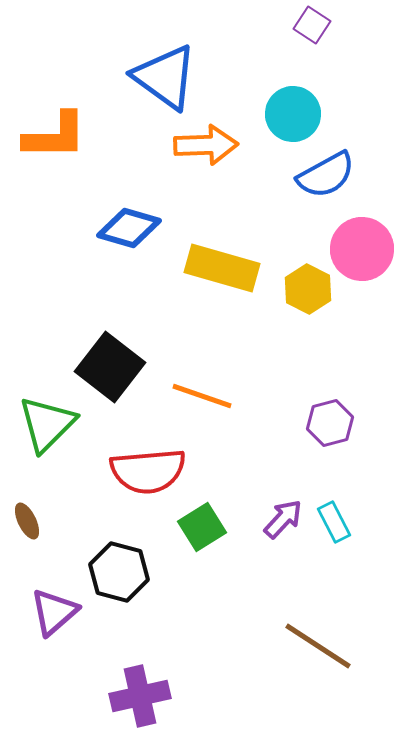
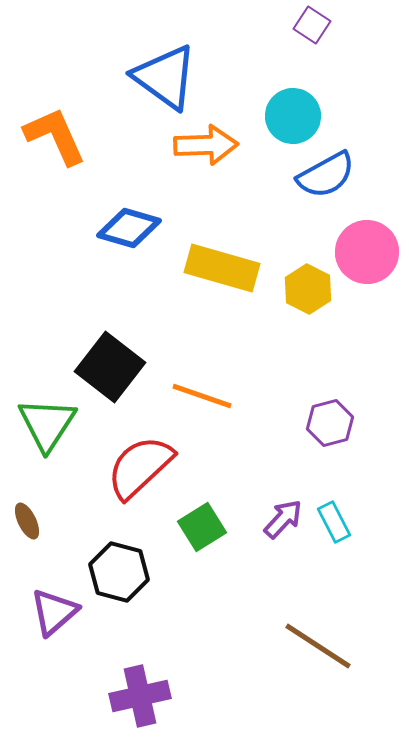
cyan circle: moved 2 px down
orange L-shape: rotated 114 degrees counterclockwise
pink circle: moved 5 px right, 3 px down
green triangle: rotated 12 degrees counterclockwise
red semicircle: moved 8 px left, 4 px up; rotated 142 degrees clockwise
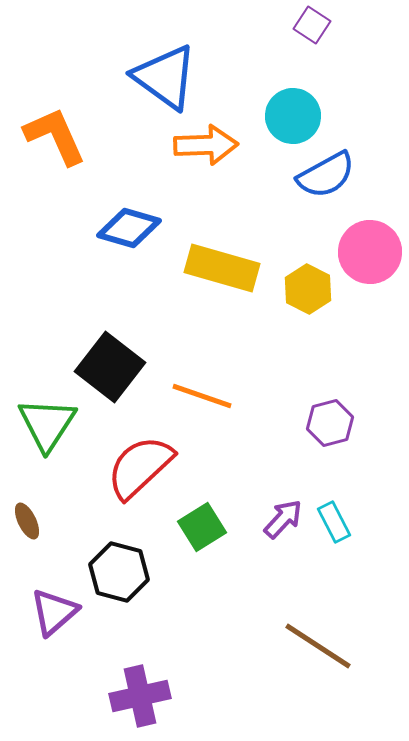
pink circle: moved 3 px right
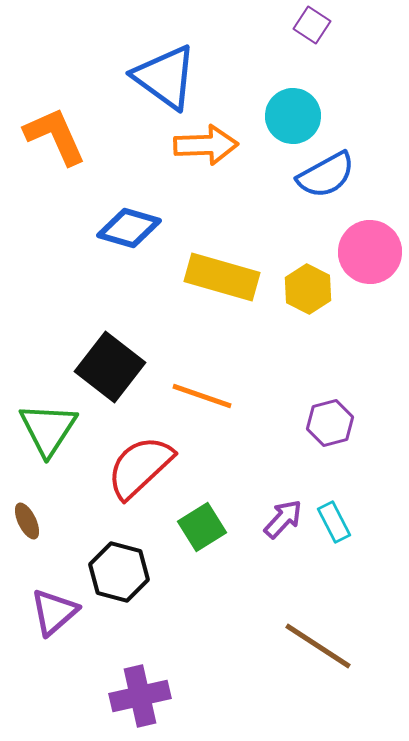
yellow rectangle: moved 9 px down
green triangle: moved 1 px right, 5 px down
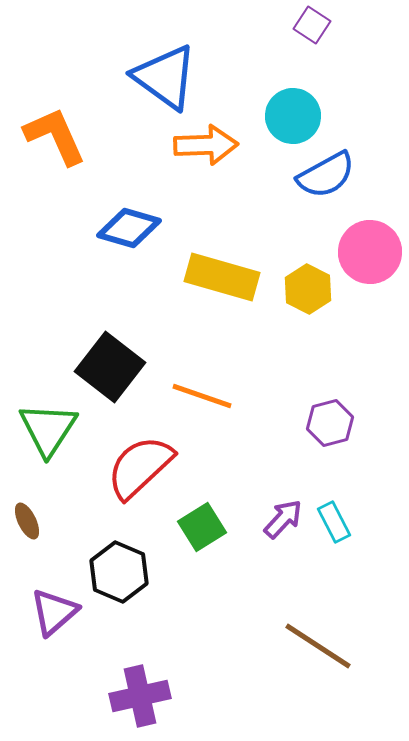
black hexagon: rotated 8 degrees clockwise
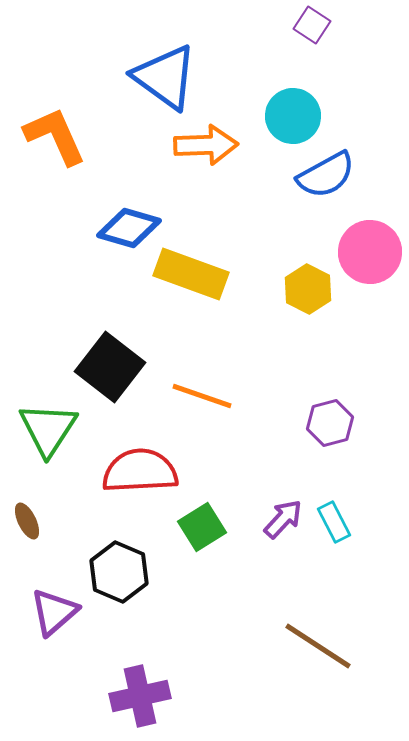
yellow rectangle: moved 31 px left, 3 px up; rotated 4 degrees clockwise
red semicircle: moved 4 px down; rotated 40 degrees clockwise
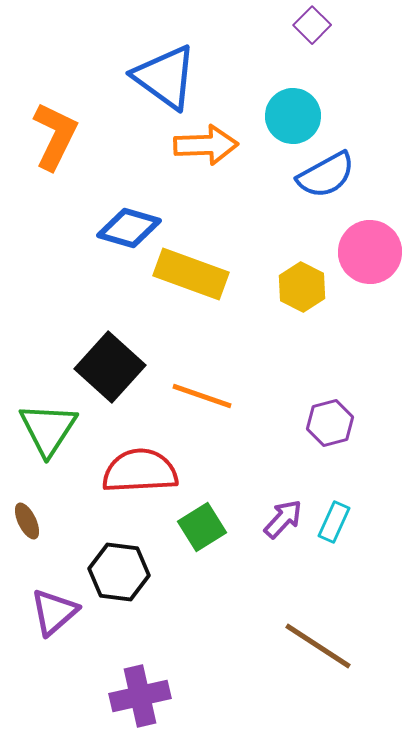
purple square: rotated 12 degrees clockwise
orange L-shape: rotated 50 degrees clockwise
yellow hexagon: moved 6 px left, 2 px up
black square: rotated 4 degrees clockwise
cyan rectangle: rotated 51 degrees clockwise
black hexagon: rotated 16 degrees counterclockwise
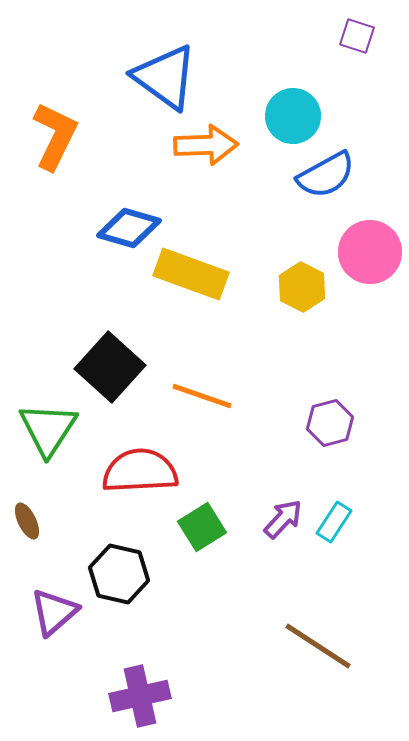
purple square: moved 45 px right, 11 px down; rotated 27 degrees counterclockwise
cyan rectangle: rotated 9 degrees clockwise
black hexagon: moved 2 px down; rotated 6 degrees clockwise
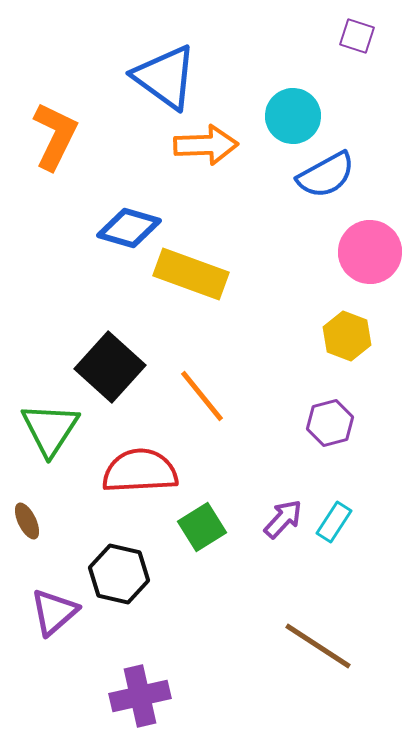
yellow hexagon: moved 45 px right, 49 px down; rotated 6 degrees counterclockwise
orange line: rotated 32 degrees clockwise
green triangle: moved 2 px right
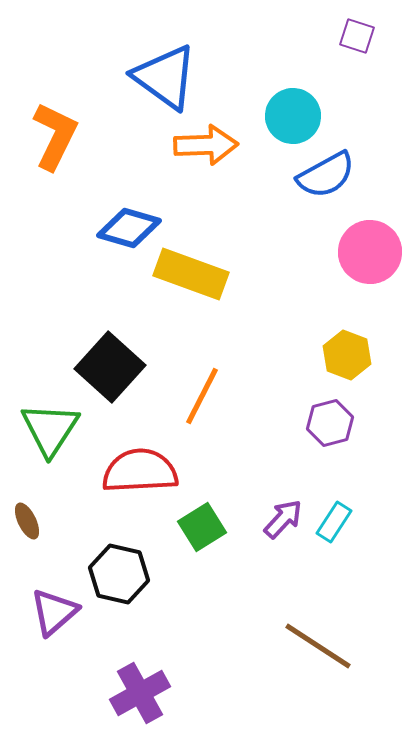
yellow hexagon: moved 19 px down
orange line: rotated 66 degrees clockwise
purple cross: moved 3 px up; rotated 16 degrees counterclockwise
